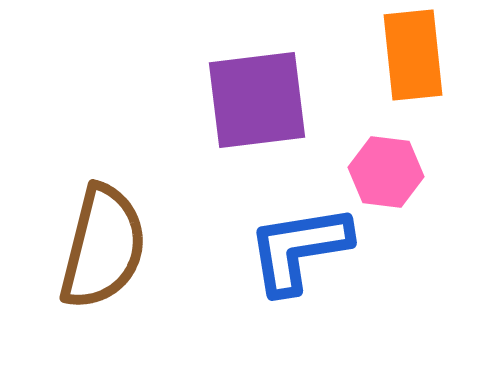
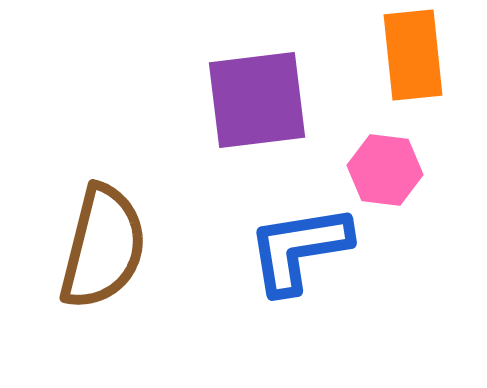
pink hexagon: moved 1 px left, 2 px up
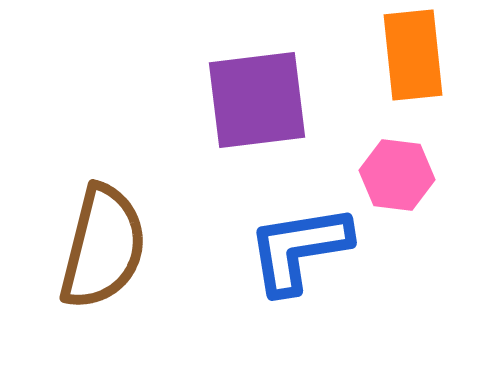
pink hexagon: moved 12 px right, 5 px down
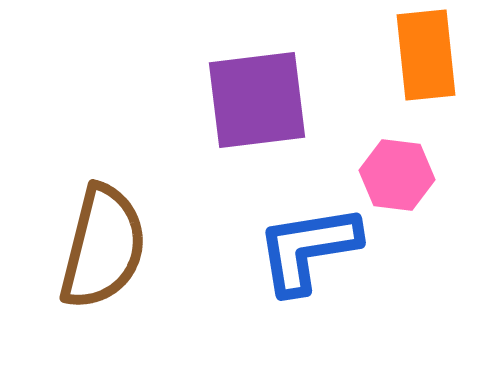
orange rectangle: moved 13 px right
blue L-shape: moved 9 px right
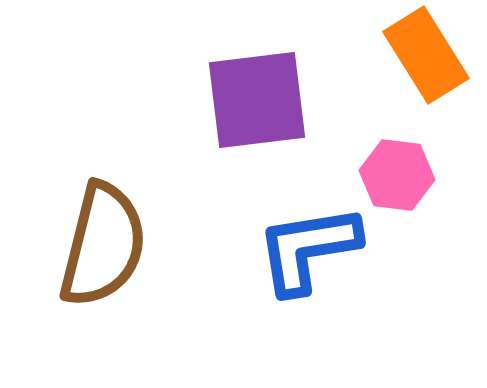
orange rectangle: rotated 26 degrees counterclockwise
brown semicircle: moved 2 px up
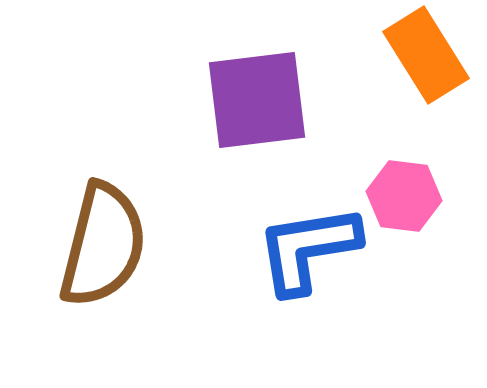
pink hexagon: moved 7 px right, 21 px down
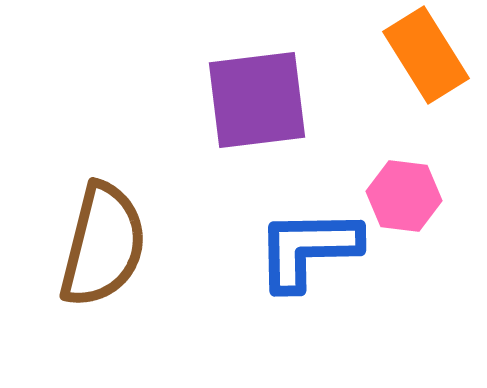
blue L-shape: rotated 8 degrees clockwise
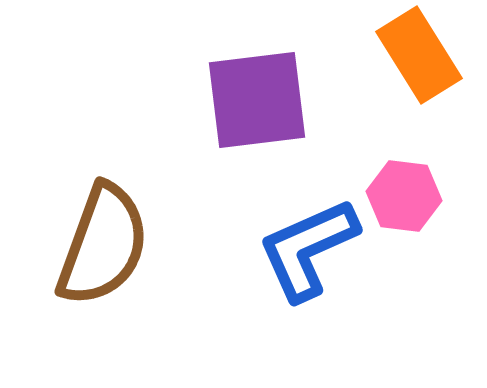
orange rectangle: moved 7 px left
brown semicircle: rotated 6 degrees clockwise
blue L-shape: rotated 23 degrees counterclockwise
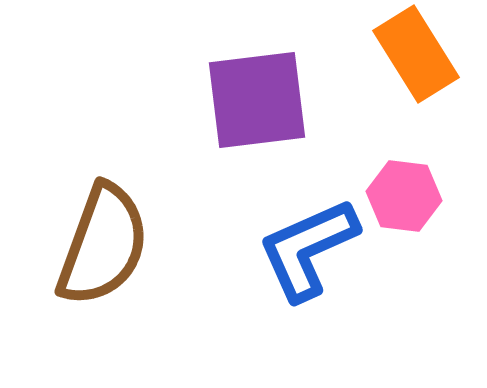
orange rectangle: moved 3 px left, 1 px up
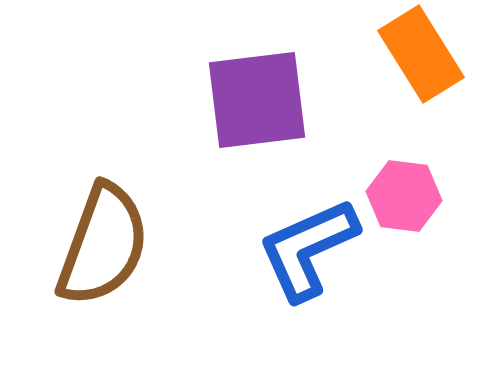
orange rectangle: moved 5 px right
